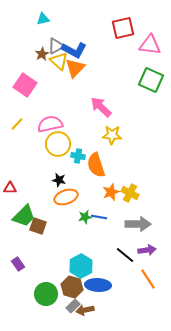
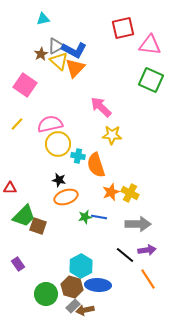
brown star: moved 1 px left
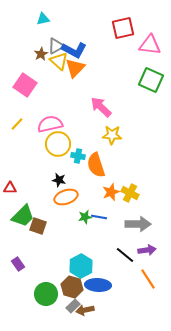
green trapezoid: moved 1 px left
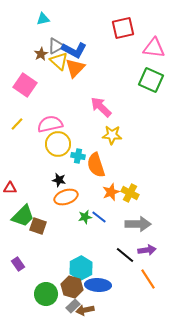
pink triangle: moved 4 px right, 3 px down
blue line: rotated 28 degrees clockwise
cyan hexagon: moved 2 px down
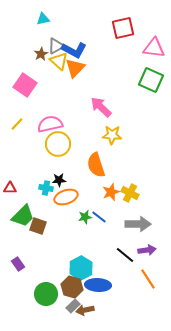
cyan cross: moved 32 px left, 32 px down
black star: rotated 16 degrees counterclockwise
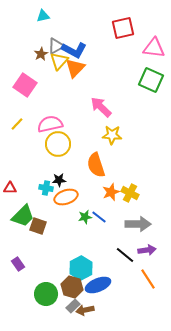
cyan triangle: moved 3 px up
yellow triangle: rotated 30 degrees clockwise
blue ellipse: rotated 25 degrees counterclockwise
